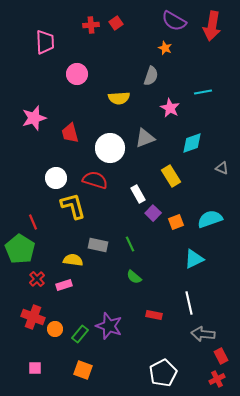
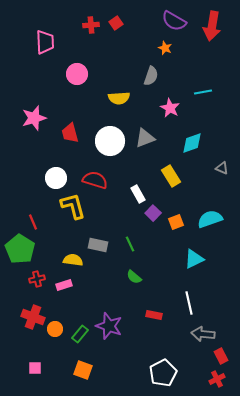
white circle at (110, 148): moved 7 px up
red cross at (37, 279): rotated 28 degrees clockwise
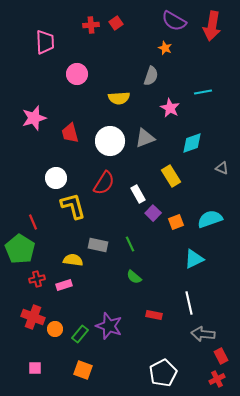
red semicircle at (95, 180): moved 9 px right, 3 px down; rotated 105 degrees clockwise
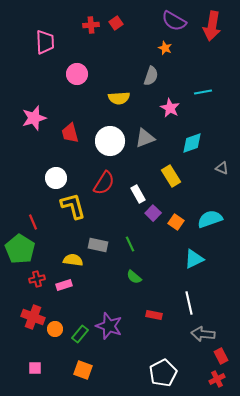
orange square at (176, 222): rotated 35 degrees counterclockwise
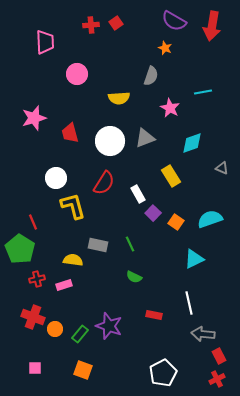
green semicircle at (134, 277): rotated 14 degrees counterclockwise
red rectangle at (221, 356): moved 2 px left
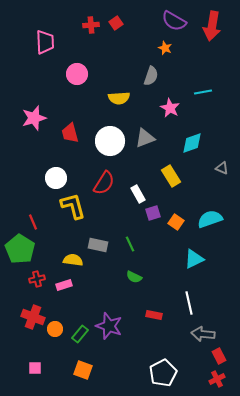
purple square at (153, 213): rotated 28 degrees clockwise
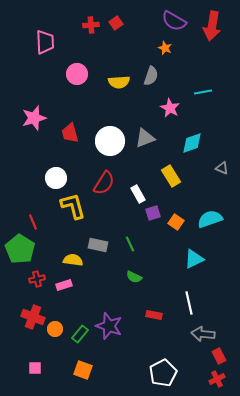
yellow semicircle at (119, 98): moved 16 px up
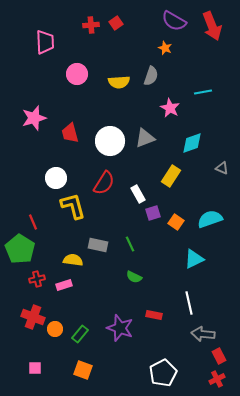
red arrow at (212, 26): rotated 32 degrees counterclockwise
yellow rectangle at (171, 176): rotated 65 degrees clockwise
purple star at (109, 326): moved 11 px right, 2 px down
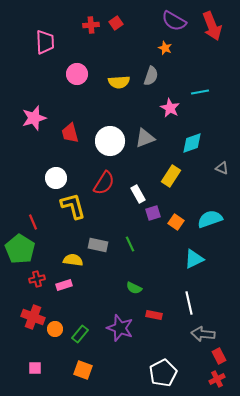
cyan line at (203, 92): moved 3 px left
green semicircle at (134, 277): moved 11 px down
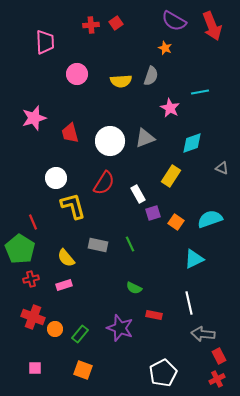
yellow semicircle at (119, 82): moved 2 px right, 1 px up
yellow semicircle at (73, 260): moved 7 px left, 2 px up; rotated 138 degrees counterclockwise
red cross at (37, 279): moved 6 px left
